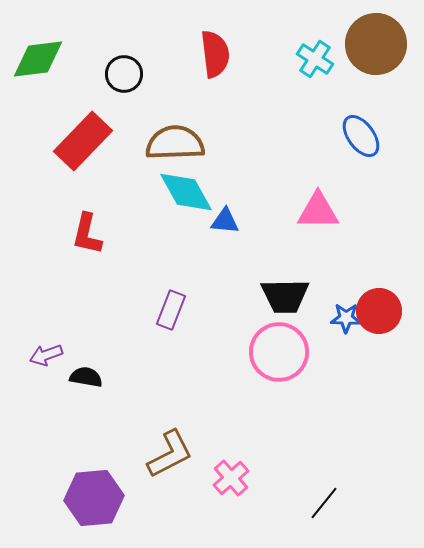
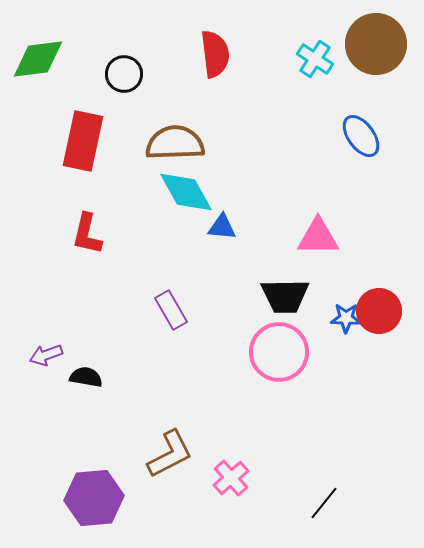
red rectangle: rotated 32 degrees counterclockwise
pink triangle: moved 26 px down
blue triangle: moved 3 px left, 6 px down
purple rectangle: rotated 51 degrees counterclockwise
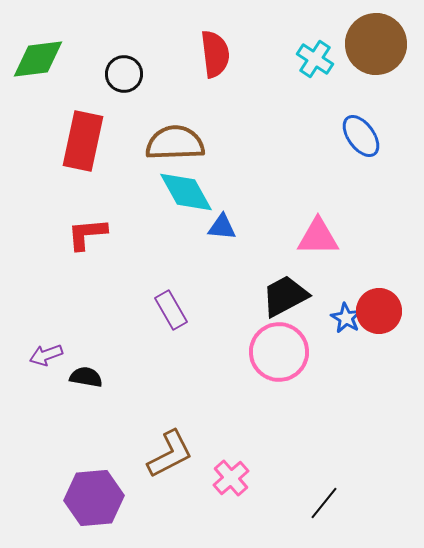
red L-shape: rotated 72 degrees clockwise
black trapezoid: rotated 153 degrees clockwise
blue star: rotated 28 degrees clockwise
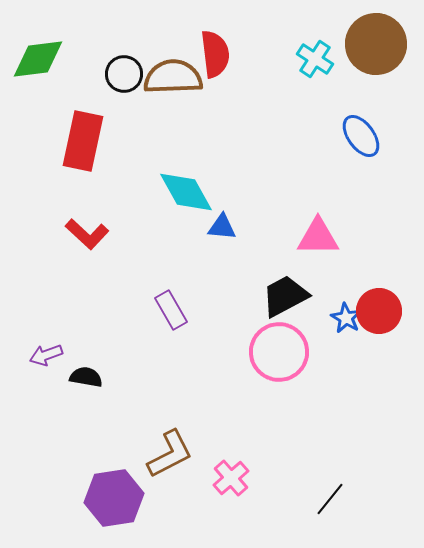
brown semicircle: moved 2 px left, 66 px up
red L-shape: rotated 132 degrees counterclockwise
purple hexagon: moved 20 px right; rotated 4 degrees counterclockwise
black line: moved 6 px right, 4 px up
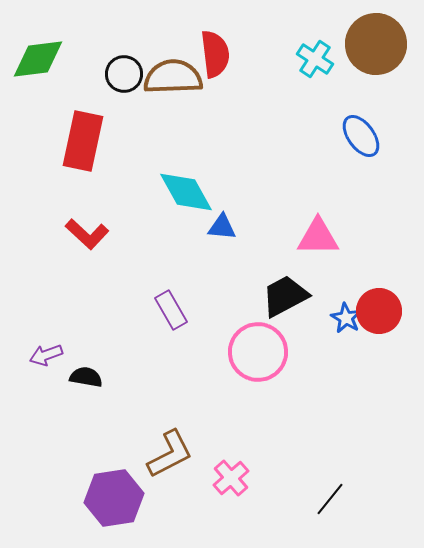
pink circle: moved 21 px left
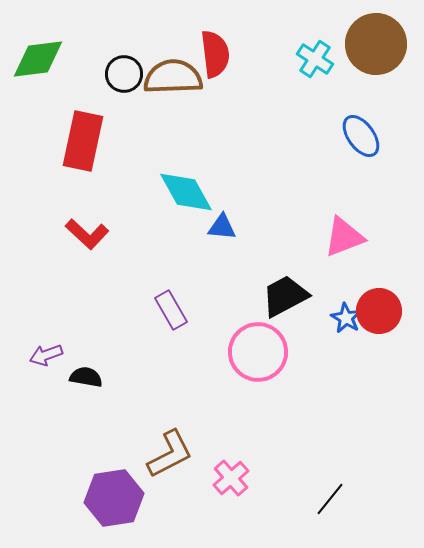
pink triangle: moved 26 px right; rotated 21 degrees counterclockwise
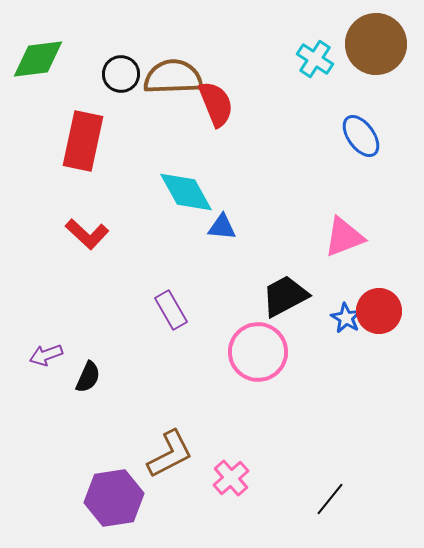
red semicircle: moved 1 px right, 50 px down; rotated 15 degrees counterclockwise
black circle: moved 3 px left
black semicircle: moved 2 px right; rotated 104 degrees clockwise
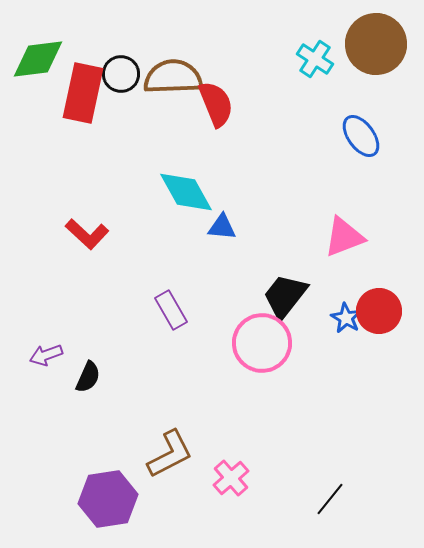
red rectangle: moved 48 px up
black trapezoid: rotated 24 degrees counterclockwise
pink circle: moved 4 px right, 9 px up
purple hexagon: moved 6 px left, 1 px down
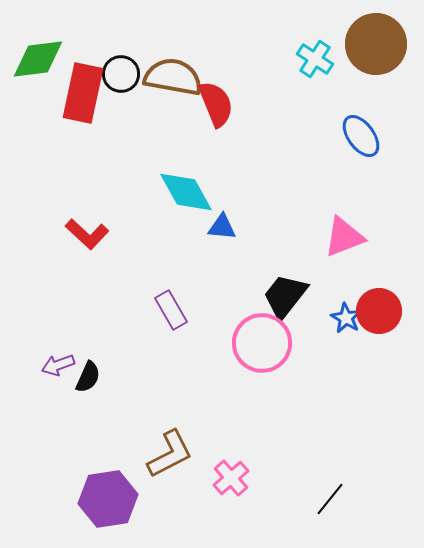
brown semicircle: rotated 12 degrees clockwise
purple arrow: moved 12 px right, 10 px down
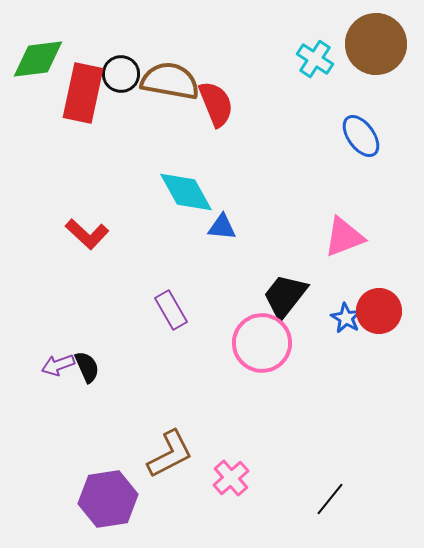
brown semicircle: moved 3 px left, 4 px down
black semicircle: moved 1 px left, 10 px up; rotated 48 degrees counterclockwise
